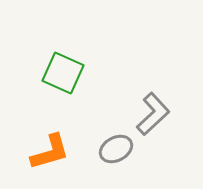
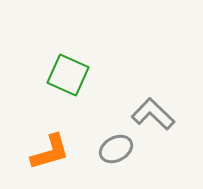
green square: moved 5 px right, 2 px down
gray L-shape: rotated 93 degrees counterclockwise
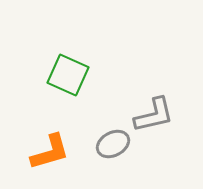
gray L-shape: moved 1 px right, 1 px down; rotated 123 degrees clockwise
gray ellipse: moved 3 px left, 5 px up
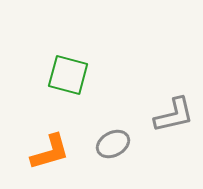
green square: rotated 9 degrees counterclockwise
gray L-shape: moved 20 px right
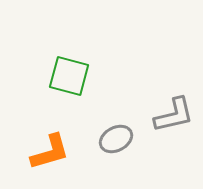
green square: moved 1 px right, 1 px down
gray ellipse: moved 3 px right, 5 px up
